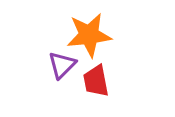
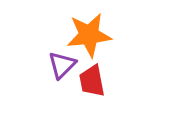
red trapezoid: moved 4 px left
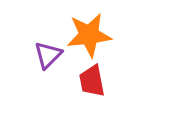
purple triangle: moved 14 px left, 10 px up
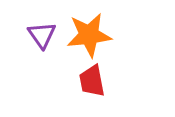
purple triangle: moved 6 px left, 20 px up; rotated 20 degrees counterclockwise
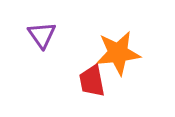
orange star: moved 29 px right, 18 px down
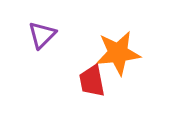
purple triangle: rotated 20 degrees clockwise
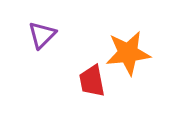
orange star: moved 10 px right
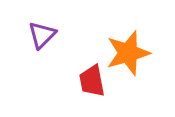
orange star: rotated 9 degrees counterclockwise
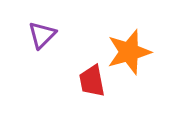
orange star: moved 1 px right, 1 px up
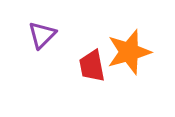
red trapezoid: moved 15 px up
